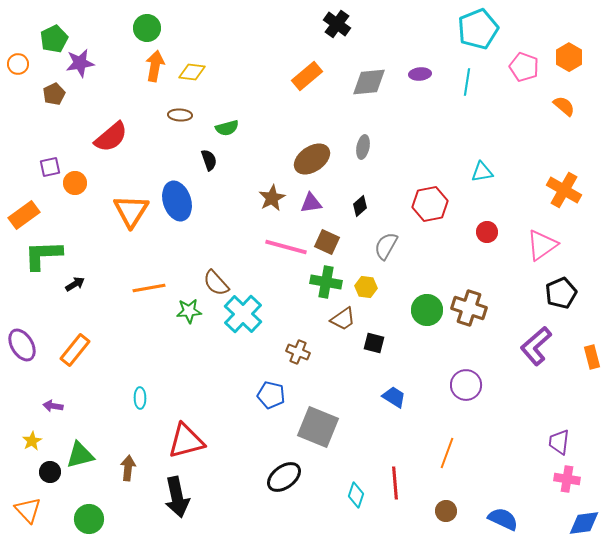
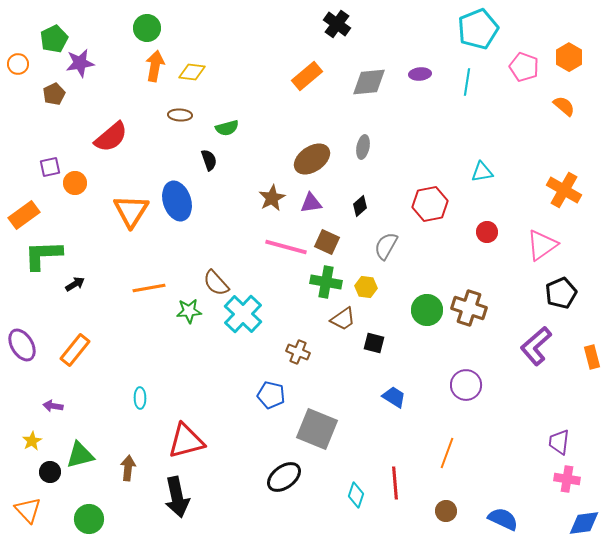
gray square at (318, 427): moved 1 px left, 2 px down
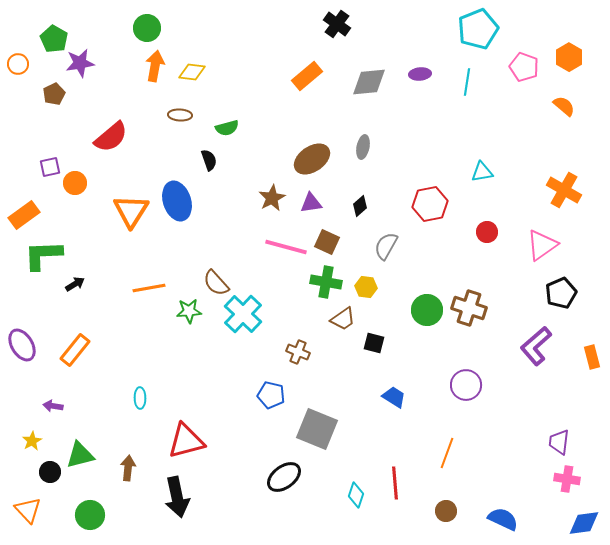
green pentagon at (54, 39): rotated 16 degrees counterclockwise
green circle at (89, 519): moved 1 px right, 4 px up
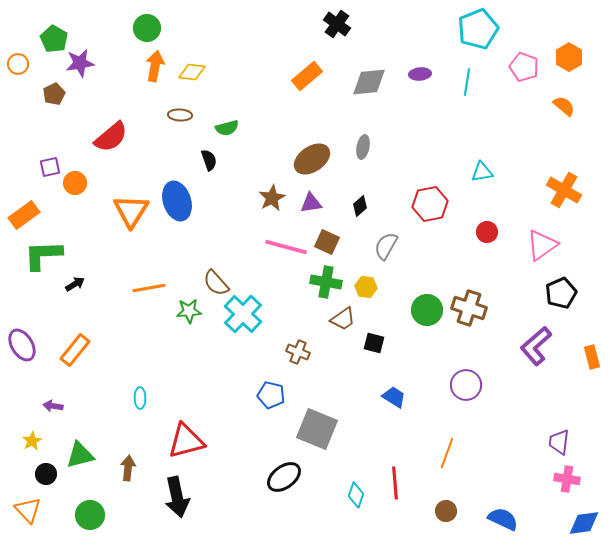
black circle at (50, 472): moved 4 px left, 2 px down
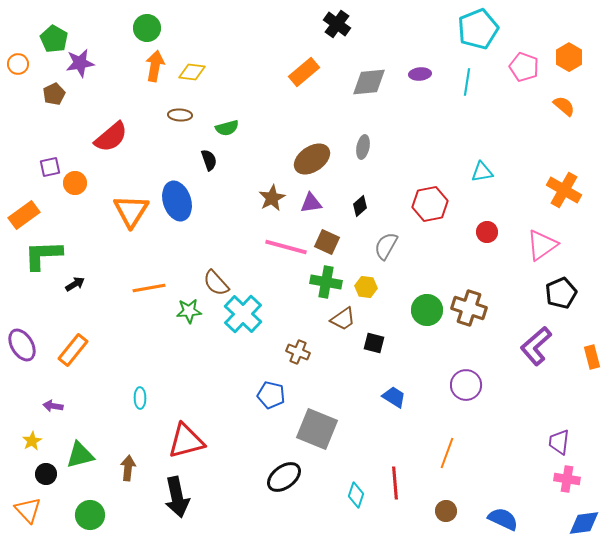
orange rectangle at (307, 76): moved 3 px left, 4 px up
orange rectangle at (75, 350): moved 2 px left
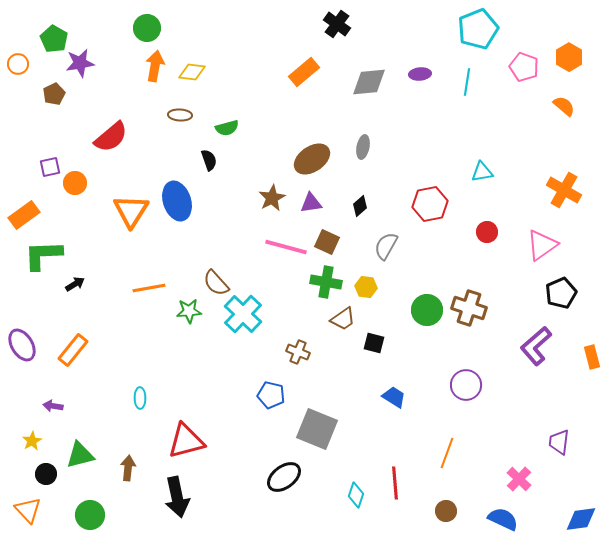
pink cross at (567, 479): moved 48 px left; rotated 35 degrees clockwise
blue diamond at (584, 523): moved 3 px left, 4 px up
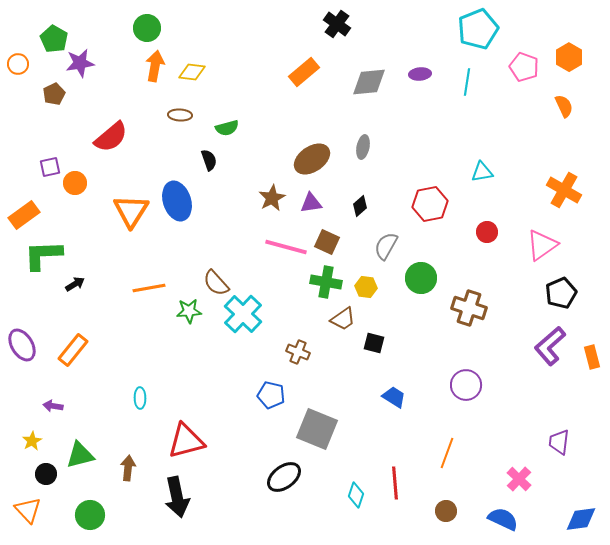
orange semicircle at (564, 106): rotated 25 degrees clockwise
green circle at (427, 310): moved 6 px left, 32 px up
purple L-shape at (536, 346): moved 14 px right
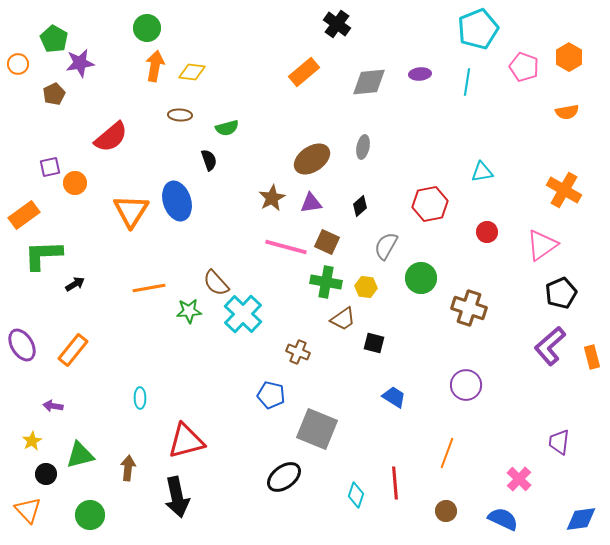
orange semicircle at (564, 106): moved 3 px right, 6 px down; rotated 105 degrees clockwise
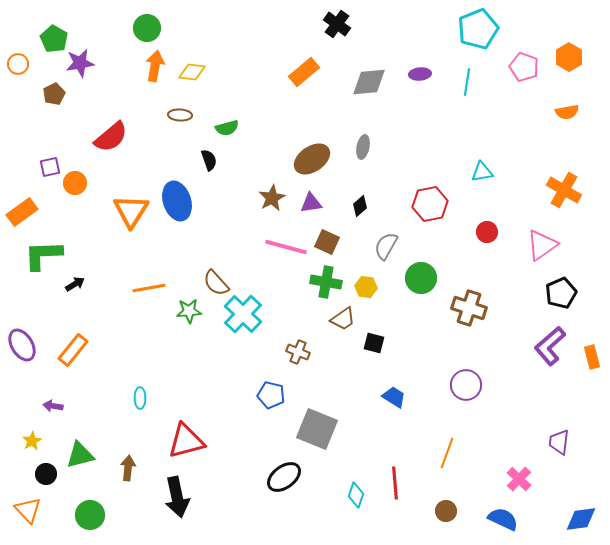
orange rectangle at (24, 215): moved 2 px left, 3 px up
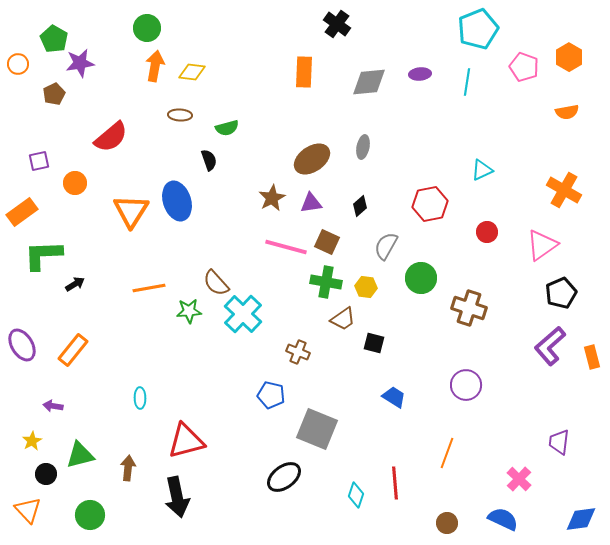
orange rectangle at (304, 72): rotated 48 degrees counterclockwise
purple square at (50, 167): moved 11 px left, 6 px up
cyan triangle at (482, 172): moved 2 px up; rotated 15 degrees counterclockwise
brown circle at (446, 511): moved 1 px right, 12 px down
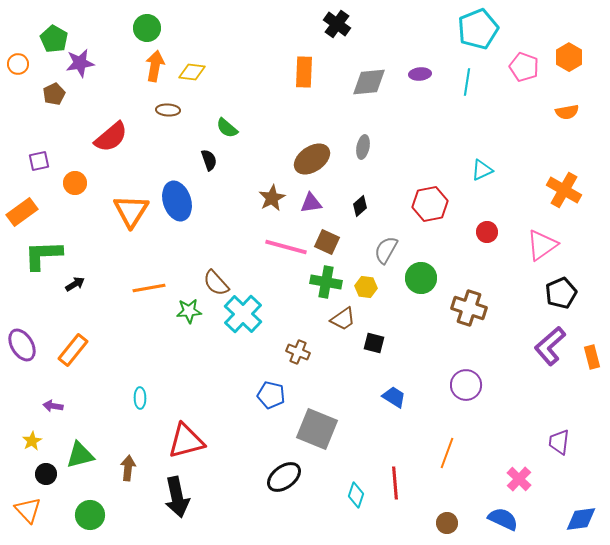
brown ellipse at (180, 115): moved 12 px left, 5 px up
green semicircle at (227, 128): rotated 55 degrees clockwise
gray semicircle at (386, 246): moved 4 px down
